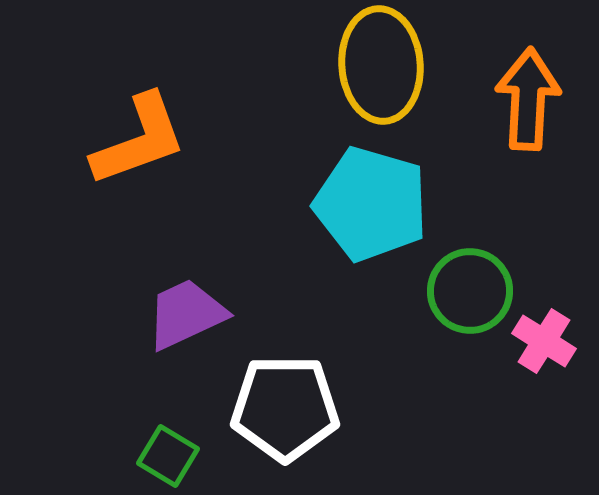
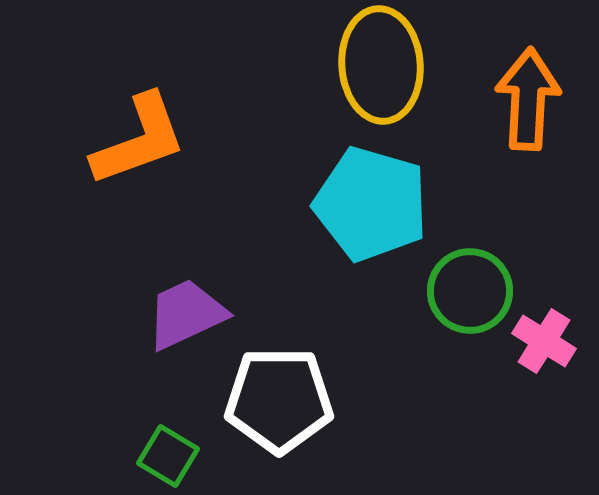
white pentagon: moved 6 px left, 8 px up
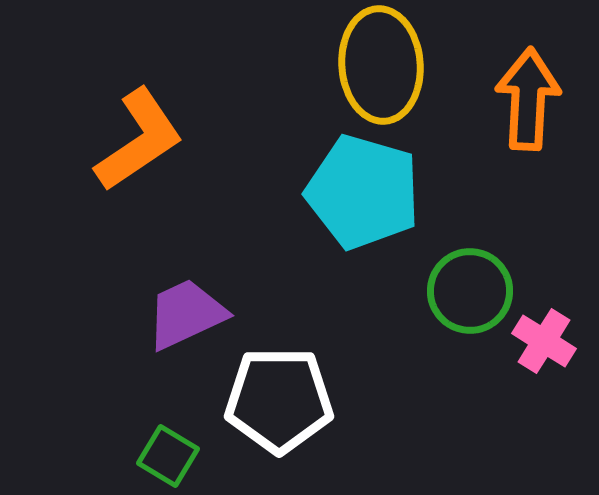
orange L-shape: rotated 14 degrees counterclockwise
cyan pentagon: moved 8 px left, 12 px up
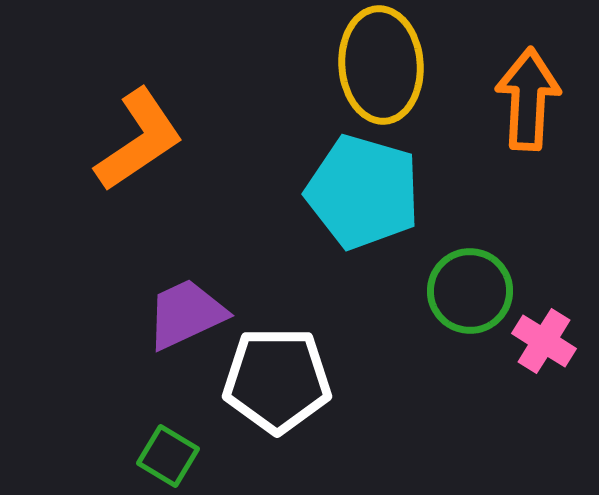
white pentagon: moved 2 px left, 20 px up
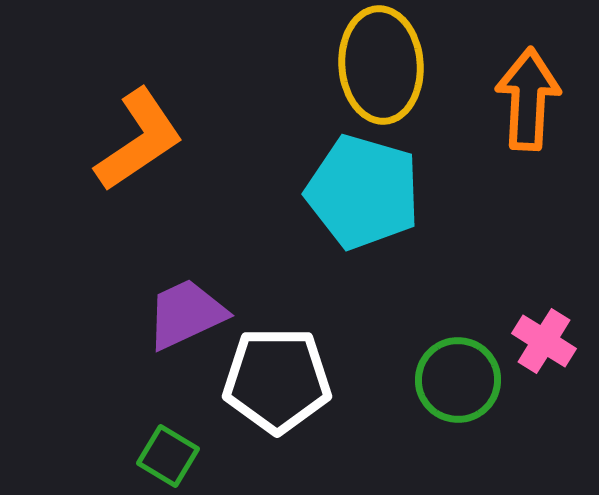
green circle: moved 12 px left, 89 px down
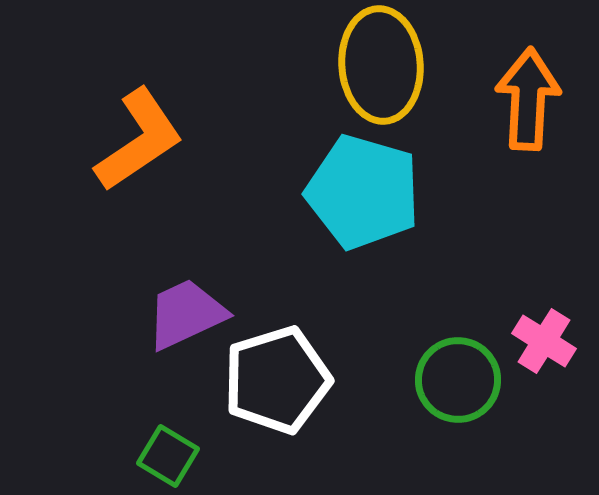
white pentagon: rotated 17 degrees counterclockwise
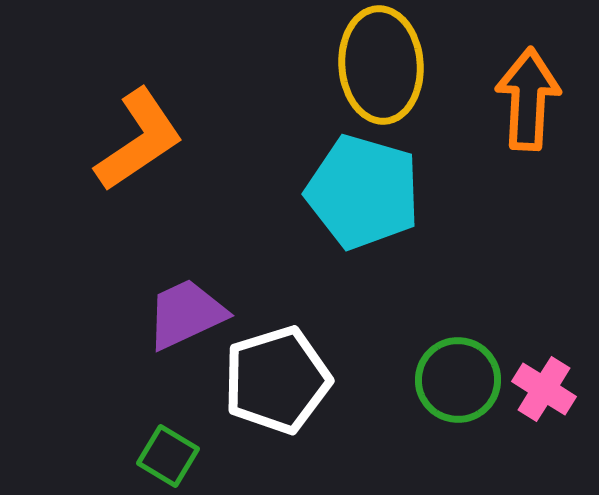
pink cross: moved 48 px down
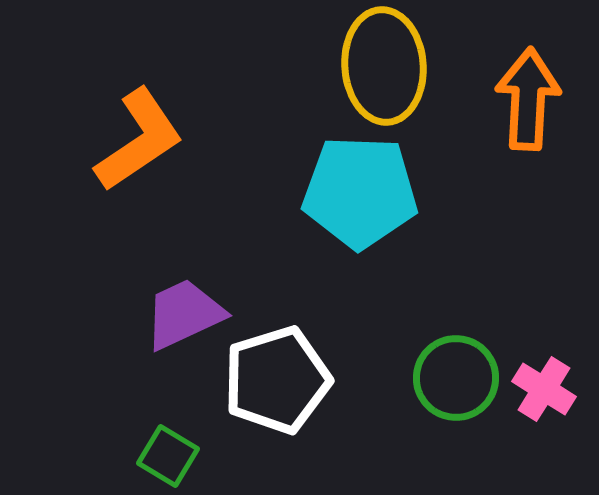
yellow ellipse: moved 3 px right, 1 px down
cyan pentagon: moved 3 px left; rotated 14 degrees counterclockwise
purple trapezoid: moved 2 px left
green circle: moved 2 px left, 2 px up
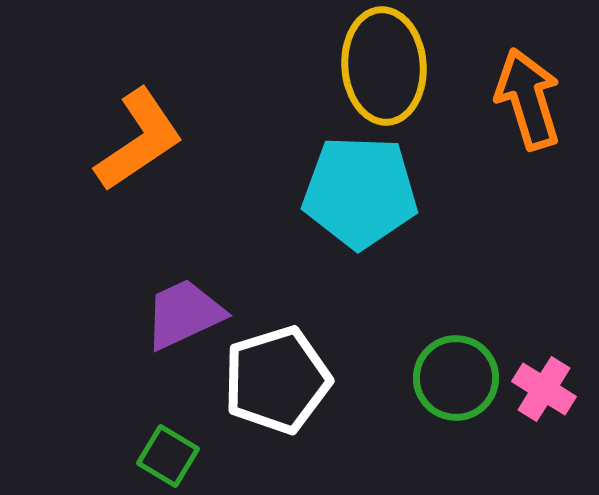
orange arrow: rotated 20 degrees counterclockwise
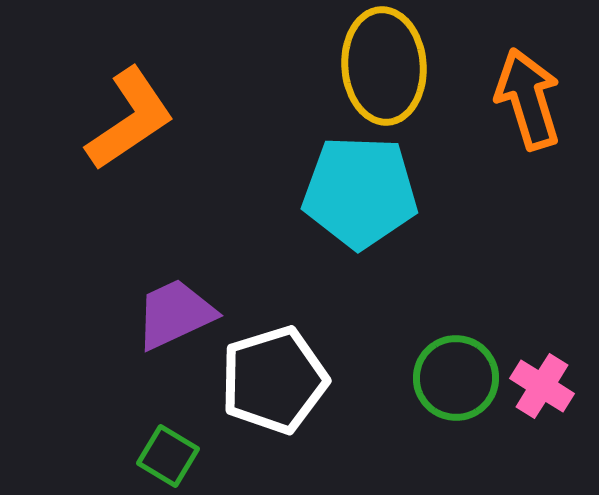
orange L-shape: moved 9 px left, 21 px up
purple trapezoid: moved 9 px left
white pentagon: moved 3 px left
pink cross: moved 2 px left, 3 px up
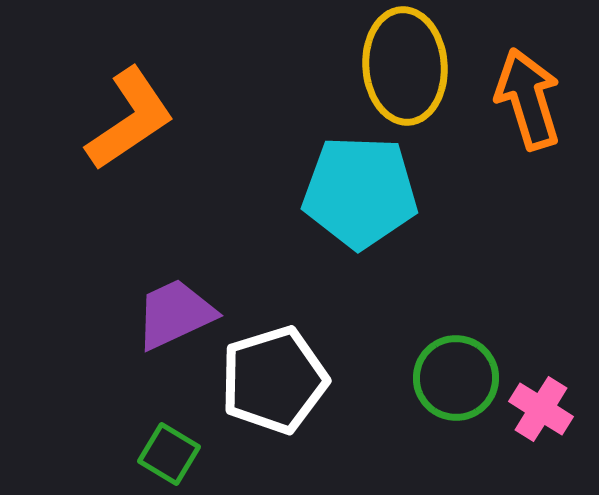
yellow ellipse: moved 21 px right
pink cross: moved 1 px left, 23 px down
green square: moved 1 px right, 2 px up
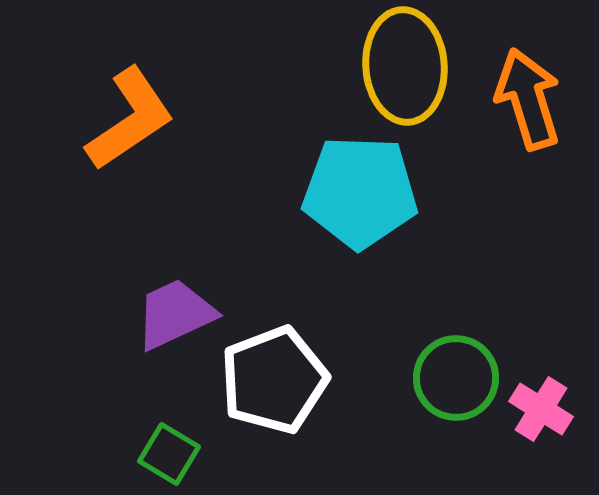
white pentagon: rotated 4 degrees counterclockwise
